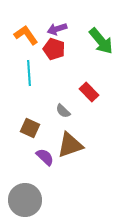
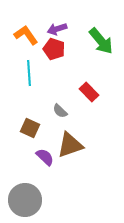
gray semicircle: moved 3 px left
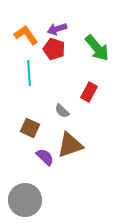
green arrow: moved 4 px left, 7 px down
red rectangle: rotated 72 degrees clockwise
gray semicircle: moved 2 px right
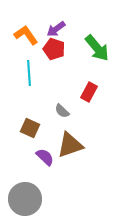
purple arrow: moved 1 px left; rotated 18 degrees counterclockwise
gray circle: moved 1 px up
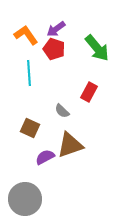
purple semicircle: rotated 72 degrees counterclockwise
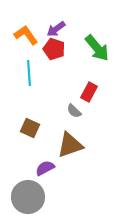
gray semicircle: moved 12 px right
purple semicircle: moved 11 px down
gray circle: moved 3 px right, 2 px up
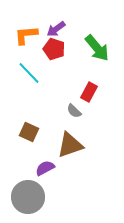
orange L-shape: rotated 60 degrees counterclockwise
cyan line: rotated 40 degrees counterclockwise
brown square: moved 1 px left, 4 px down
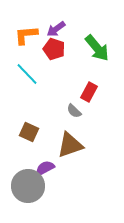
cyan line: moved 2 px left, 1 px down
gray circle: moved 11 px up
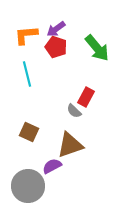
red pentagon: moved 2 px right, 2 px up
cyan line: rotated 30 degrees clockwise
red rectangle: moved 3 px left, 5 px down
purple semicircle: moved 7 px right, 2 px up
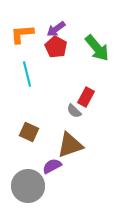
orange L-shape: moved 4 px left, 1 px up
red pentagon: rotated 10 degrees clockwise
